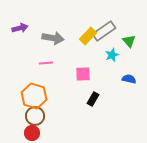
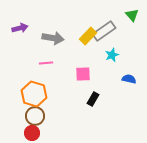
green triangle: moved 3 px right, 26 px up
orange hexagon: moved 2 px up
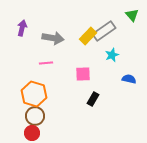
purple arrow: moved 2 px right; rotated 63 degrees counterclockwise
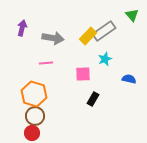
cyan star: moved 7 px left, 4 px down
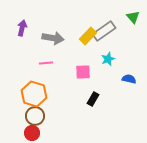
green triangle: moved 1 px right, 2 px down
cyan star: moved 3 px right
pink square: moved 2 px up
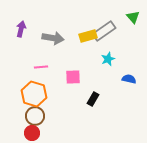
purple arrow: moved 1 px left, 1 px down
yellow rectangle: rotated 30 degrees clockwise
pink line: moved 5 px left, 4 px down
pink square: moved 10 px left, 5 px down
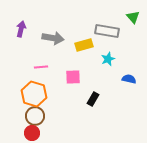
gray rectangle: moved 3 px right; rotated 45 degrees clockwise
yellow rectangle: moved 4 px left, 9 px down
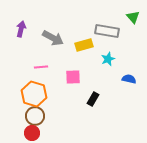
gray arrow: rotated 20 degrees clockwise
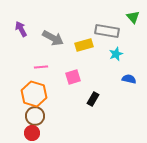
purple arrow: rotated 42 degrees counterclockwise
cyan star: moved 8 px right, 5 px up
pink square: rotated 14 degrees counterclockwise
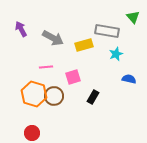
pink line: moved 5 px right
black rectangle: moved 2 px up
brown circle: moved 19 px right, 20 px up
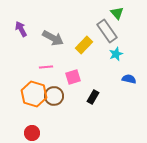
green triangle: moved 16 px left, 4 px up
gray rectangle: rotated 45 degrees clockwise
yellow rectangle: rotated 30 degrees counterclockwise
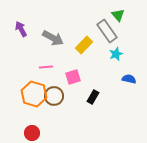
green triangle: moved 1 px right, 2 px down
